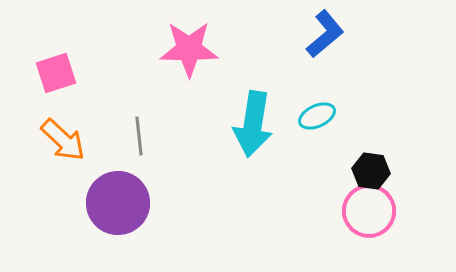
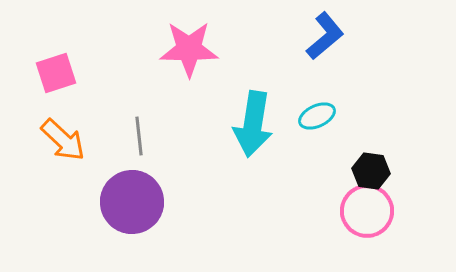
blue L-shape: moved 2 px down
purple circle: moved 14 px right, 1 px up
pink circle: moved 2 px left
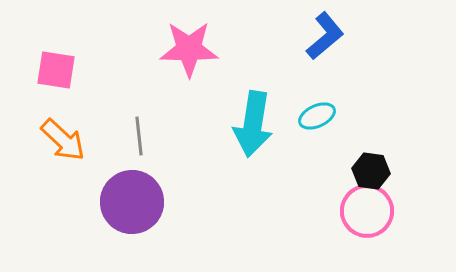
pink square: moved 3 px up; rotated 27 degrees clockwise
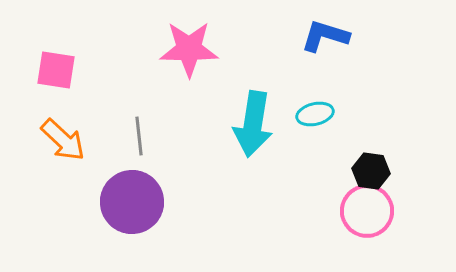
blue L-shape: rotated 123 degrees counterclockwise
cyan ellipse: moved 2 px left, 2 px up; rotated 12 degrees clockwise
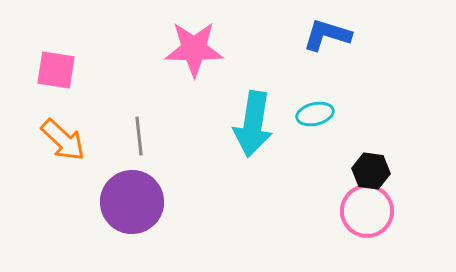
blue L-shape: moved 2 px right, 1 px up
pink star: moved 5 px right
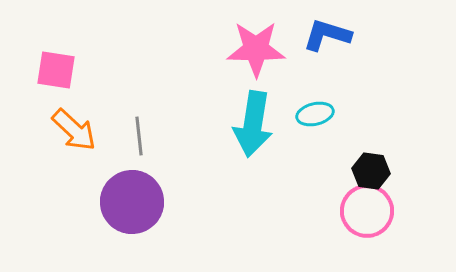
pink star: moved 62 px right
orange arrow: moved 11 px right, 10 px up
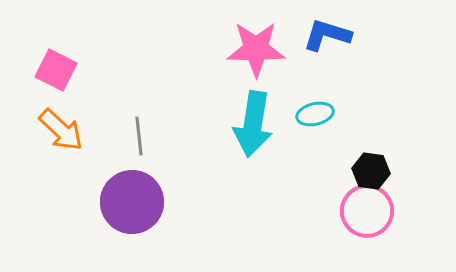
pink square: rotated 18 degrees clockwise
orange arrow: moved 13 px left
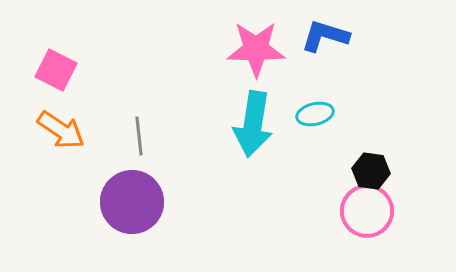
blue L-shape: moved 2 px left, 1 px down
orange arrow: rotated 9 degrees counterclockwise
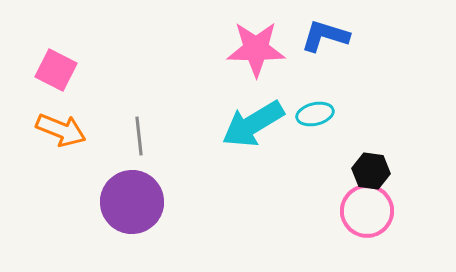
cyan arrow: rotated 50 degrees clockwise
orange arrow: rotated 12 degrees counterclockwise
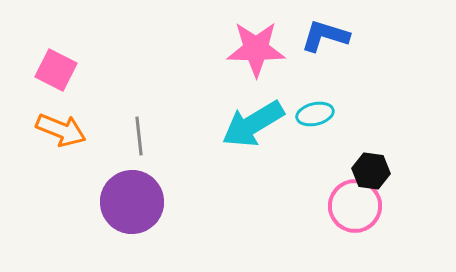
pink circle: moved 12 px left, 5 px up
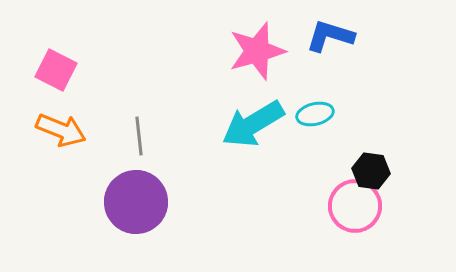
blue L-shape: moved 5 px right
pink star: moved 1 px right, 2 px down; rotated 16 degrees counterclockwise
purple circle: moved 4 px right
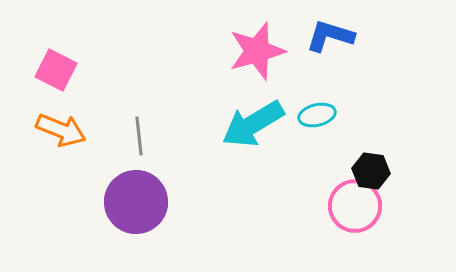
cyan ellipse: moved 2 px right, 1 px down
